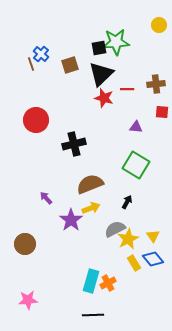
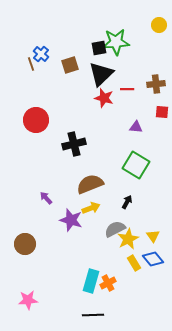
purple star: rotated 20 degrees counterclockwise
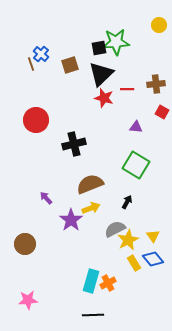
red square: rotated 24 degrees clockwise
purple star: rotated 20 degrees clockwise
yellow star: moved 1 px down
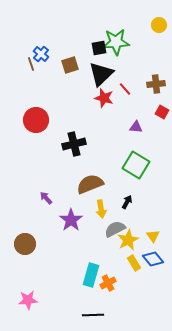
red line: moved 2 px left; rotated 48 degrees clockwise
yellow arrow: moved 10 px right, 1 px down; rotated 102 degrees clockwise
cyan rectangle: moved 6 px up
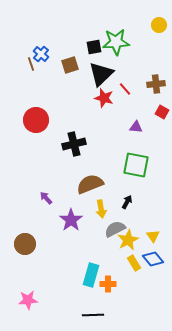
black square: moved 5 px left, 1 px up
green square: rotated 20 degrees counterclockwise
orange cross: moved 1 px down; rotated 28 degrees clockwise
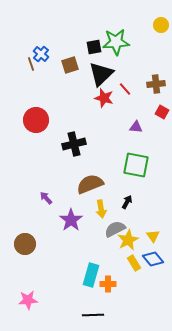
yellow circle: moved 2 px right
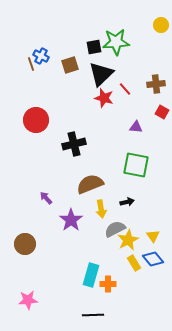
blue cross: moved 2 px down; rotated 14 degrees counterclockwise
black arrow: rotated 48 degrees clockwise
